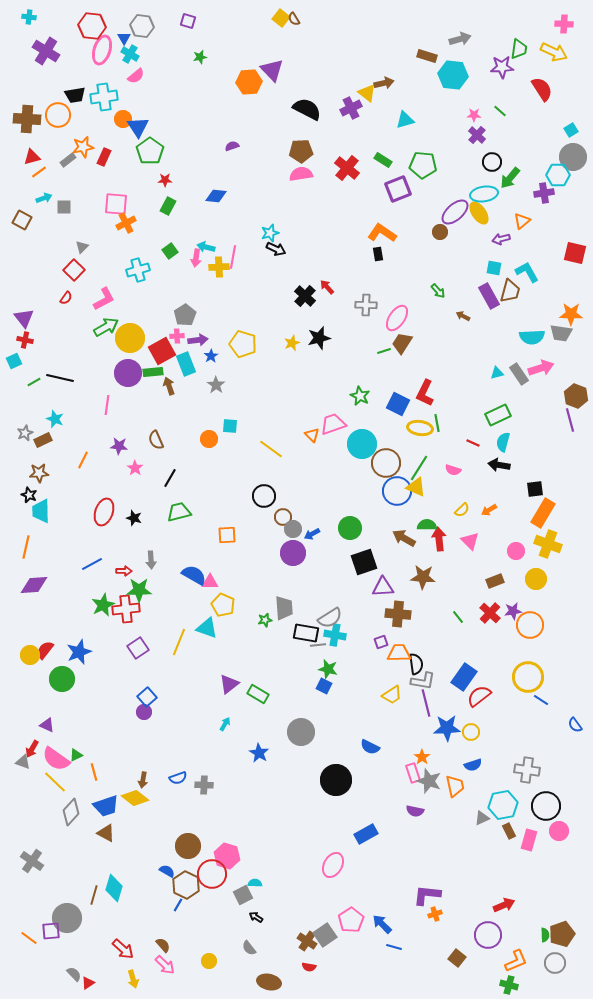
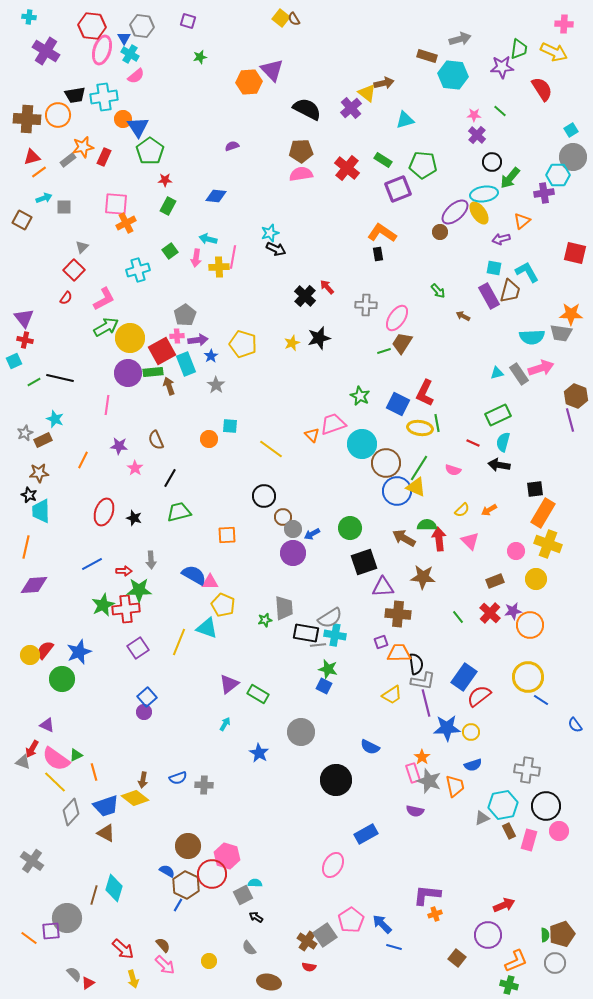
purple cross at (351, 108): rotated 15 degrees counterclockwise
cyan arrow at (206, 247): moved 2 px right, 8 px up
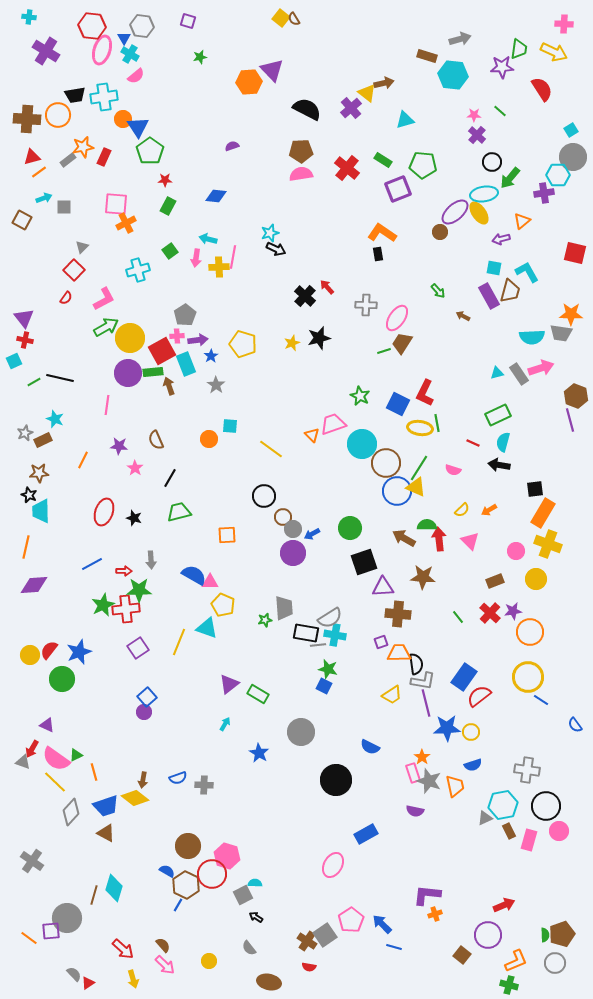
orange circle at (530, 625): moved 7 px down
red semicircle at (45, 650): moved 4 px right
gray triangle at (482, 818): moved 3 px right
brown square at (457, 958): moved 5 px right, 3 px up
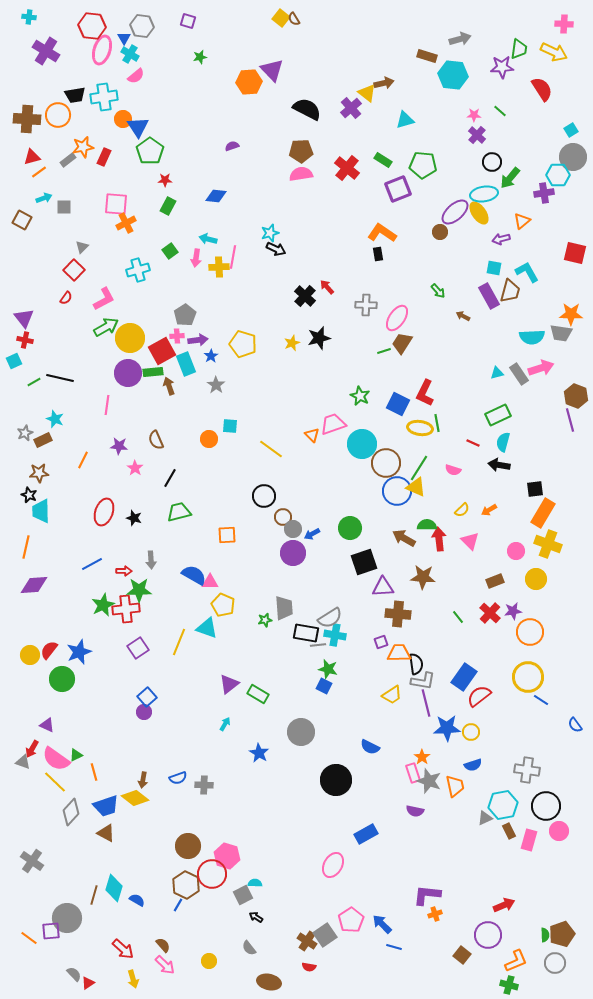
blue semicircle at (167, 871): moved 30 px left, 29 px down
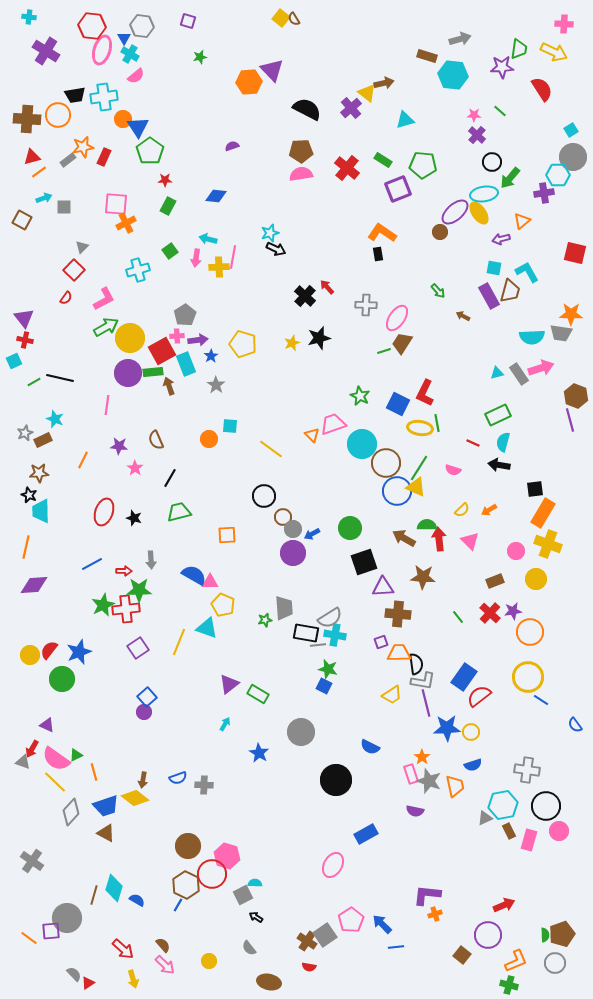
pink rectangle at (413, 773): moved 2 px left, 1 px down
blue line at (394, 947): moved 2 px right; rotated 21 degrees counterclockwise
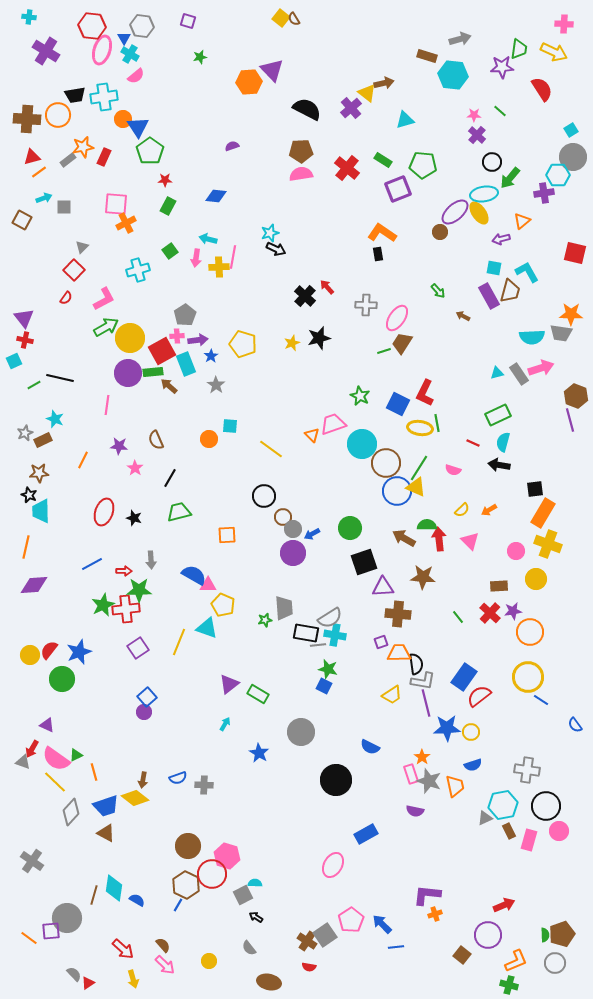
green line at (34, 382): moved 3 px down
brown arrow at (169, 386): rotated 30 degrees counterclockwise
brown rectangle at (495, 581): moved 4 px right, 5 px down; rotated 18 degrees clockwise
pink triangle at (210, 582): moved 2 px left, 3 px down
cyan diamond at (114, 888): rotated 8 degrees counterclockwise
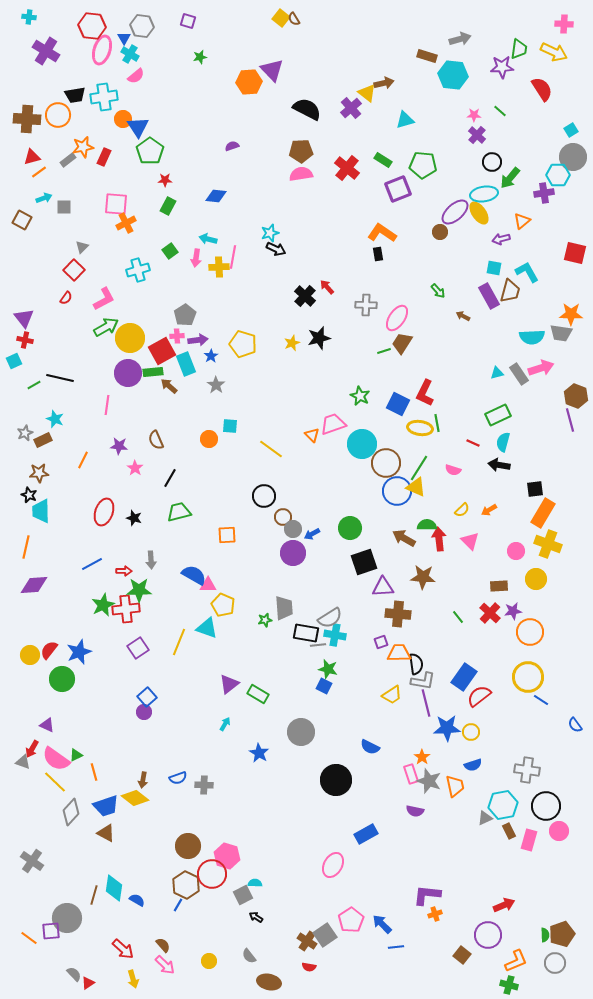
gray semicircle at (249, 948): moved 8 px down
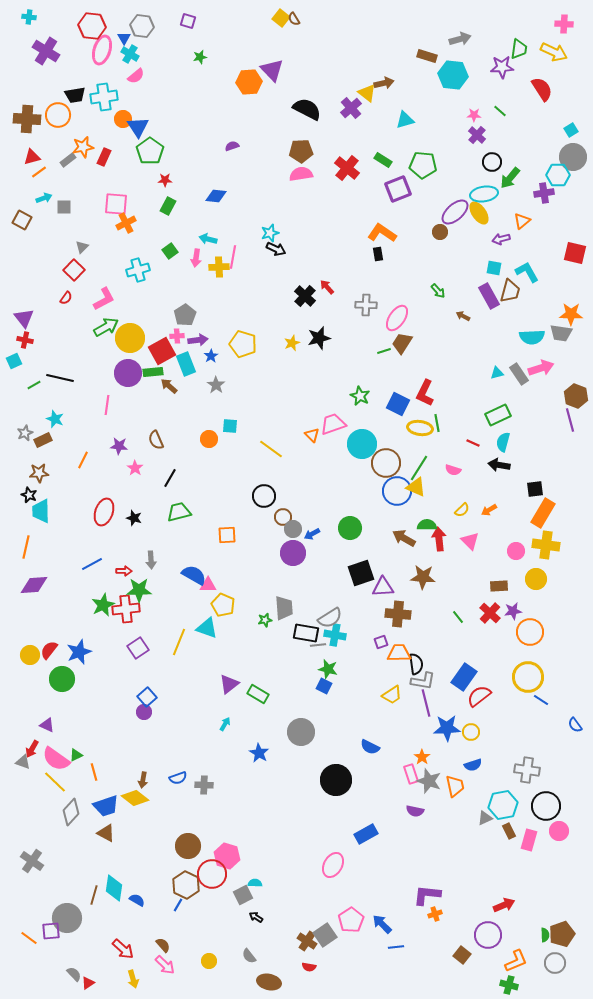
yellow cross at (548, 544): moved 2 px left, 1 px down; rotated 12 degrees counterclockwise
black square at (364, 562): moved 3 px left, 11 px down
